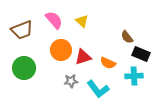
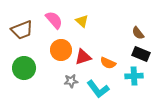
brown semicircle: moved 11 px right, 4 px up
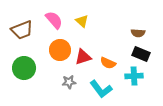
brown semicircle: rotated 48 degrees counterclockwise
orange circle: moved 1 px left
gray star: moved 2 px left, 1 px down
cyan L-shape: moved 3 px right
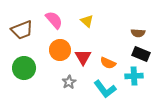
yellow triangle: moved 5 px right
red triangle: rotated 42 degrees counterclockwise
gray star: rotated 24 degrees counterclockwise
cyan L-shape: moved 4 px right
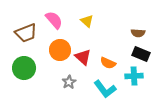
brown trapezoid: moved 4 px right, 3 px down
red triangle: rotated 18 degrees counterclockwise
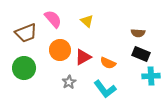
pink semicircle: moved 1 px left, 1 px up
red triangle: rotated 48 degrees clockwise
cyan cross: moved 17 px right
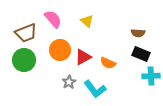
green circle: moved 8 px up
cyan L-shape: moved 10 px left
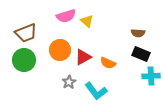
pink semicircle: moved 13 px right, 3 px up; rotated 114 degrees clockwise
cyan L-shape: moved 1 px right, 2 px down
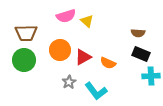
brown trapezoid: rotated 20 degrees clockwise
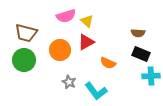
brown trapezoid: rotated 15 degrees clockwise
red triangle: moved 3 px right, 15 px up
gray star: rotated 16 degrees counterclockwise
